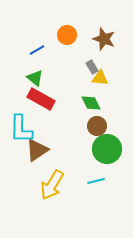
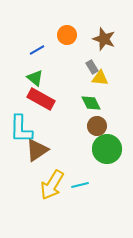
cyan line: moved 16 px left, 4 px down
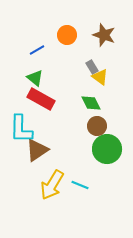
brown star: moved 4 px up
yellow triangle: moved 1 px up; rotated 30 degrees clockwise
cyan line: rotated 36 degrees clockwise
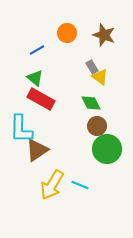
orange circle: moved 2 px up
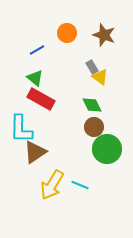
green diamond: moved 1 px right, 2 px down
brown circle: moved 3 px left, 1 px down
brown triangle: moved 2 px left, 2 px down
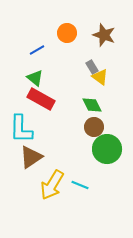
brown triangle: moved 4 px left, 5 px down
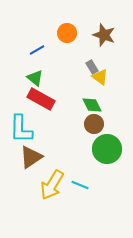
brown circle: moved 3 px up
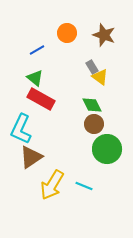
cyan L-shape: rotated 24 degrees clockwise
cyan line: moved 4 px right, 1 px down
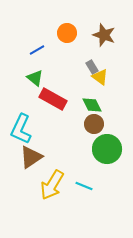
red rectangle: moved 12 px right
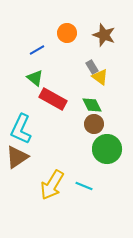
brown triangle: moved 14 px left
